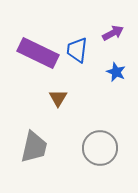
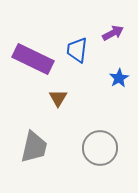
purple rectangle: moved 5 px left, 6 px down
blue star: moved 3 px right, 6 px down; rotated 18 degrees clockwise
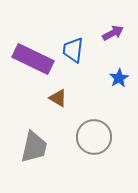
blue trapezoid: moved 4 px left
brown triangle: rotated 30 degrees counterclockwise
gray circle: moved 6 px left, 11 px up
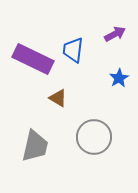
purple arrow: moved 2 px right, 1 px down
gray trapezoid: moved 1 px right, 1 px up
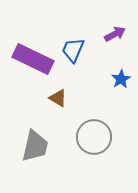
blue trapezoid: rotated 16 degrees clockwise
blue star: moved 2 px right, 1 px down
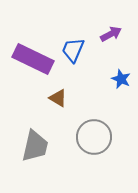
purple arrow: moved 4 px left
blue star: rotated 18 degrees counterclockwise
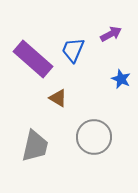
purple rectangle: rotated 15 degrees clockwise
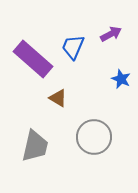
blue trapezoid: moved 3 px up
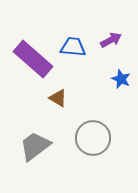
purple arrow: moved 6 px down
blue trapezoid: rotated 72 degrees clockwise
gray circle: moved 1 px left, 1 px down
gray trapezoid: rotated 140 degrees counterclockwise
